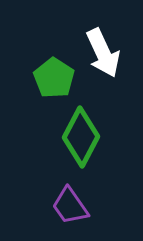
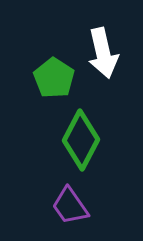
white arrow: rotated 12 degrees clockwise
green diamond: moved 3 px down
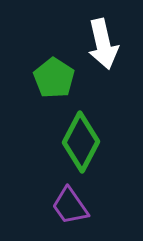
white arrow: moved 9 px up
green diamond: moved 2 px down
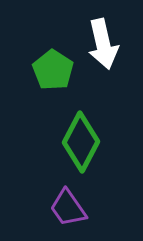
green pentagon: moved 1 px left, 8 px up
purple trapezoid: moved 2 px left, 2 px down
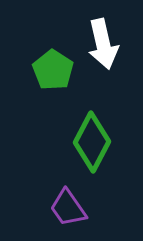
green diamond: moved 11 px right
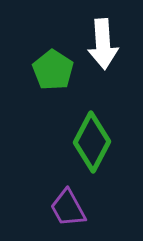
white arrow: rotated 9 degrees clockwise
purple trapezoid: rotated 6 degrees clockwise
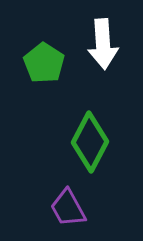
green pentagon: moved 9 px left, 7 px up
green diamond: moved 2 px left
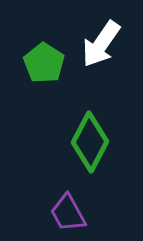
white arrow: moved 2 px left; rotated 39 degrees clockwise
purple trapezoid: moved 5 px down
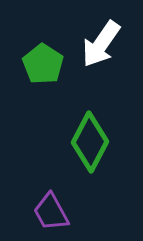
green pentagon: moved 1 px left, 1 px down
purple trapezoid: moved 17 px left, 1 px up
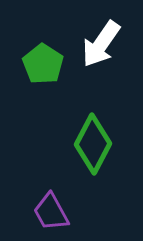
green diamond: moved 3 px right, 2 px down
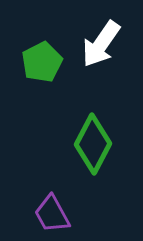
green pentagon: moved 1 px left, 2 px up; rotated 12 degrees clockwise
purple trapezoid: moved 1 px right, 2 px down
